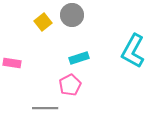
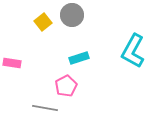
pink pentagon: moved 4 px left, 1 px down
gray line: rotated 10 degrees clockwise
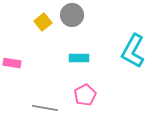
cyan rectangle: rotated 18 degrees clockwise
pink pentagon: moved 19 px right, 9 px down
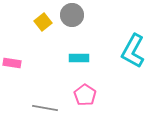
pink pentagon: rotated 10 degrees counterclockwise
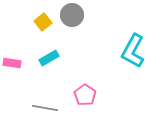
cyan rectangle: moved 30 px left; rotated 30 degrees counterclockwise
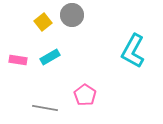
cyan rectangle: moved 1 px right, 1 px up
pink rectangle: moved 6 px right, 3 px up
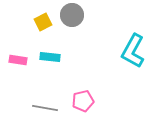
yellow square: rotated 12 degrees clockwise
cyan rectangle: rotated 36 degrees clockwise
pink pentagon: moved 2 px left, 6 px down; rotated 25 degrees clockwise
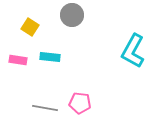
yellow square: moved 13 px left, 5 px down; rotated 30 degrees counterclockwise
pink pentagon: moved 3 px left, 2 px down; rotated 20 degrees clockwise
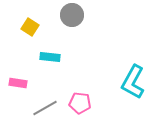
cyan L-shape: moved 31 px down
pink rectangle: moved 23 px down
gray line: rotated 40 degrees counterclockwise
